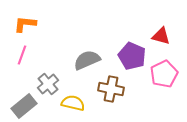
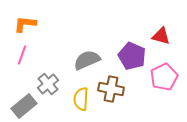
pink pentagon: moved 3 px down
yellow semicircle: moved 8 px right, 4 px up; rotated 100 degrees counterclockwise
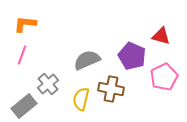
yellow semicircle: rotated 10 degrees clockwise
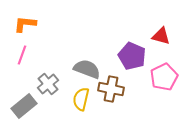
gray semicircle: moved 9 px down; rotated 44 degrees clockwise
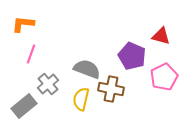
orange L-shape: moved 2 px left
pink line: moved 9 px right, 1 px up
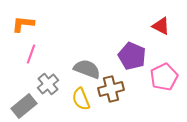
red triangle: moved 10 px up; rotated 12 degrees clockwise
brown cross: rotated 25 degrees counterclockwise
yellow semicircle: rotated 35 degrees counterclockwise
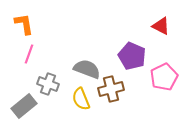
orange L-shape: moved 1 px right; rotated 75 degrees clockwise
pink line: moved 2 px left
gray cross: rotated 30 degrees counterclockwise
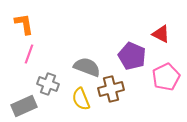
red triangle: moved 8 px down
gray semicircle: moved 2 px up
pink pentagon: moved 2 px right
gray rectangle: rotated 15 degrees clockwise
